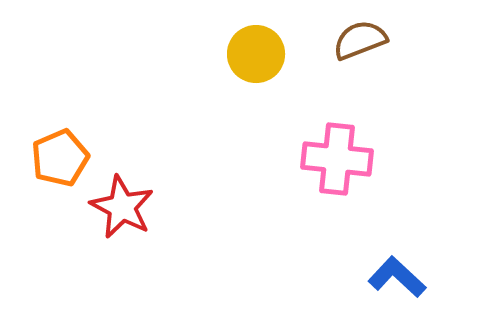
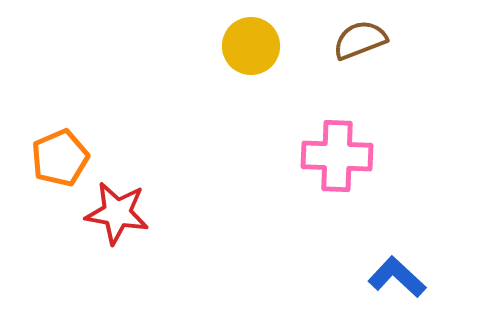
yellow circle: moved 5 px left, 8 px up
pink cross: moved 3 px up; rotated 4 degrees counterclockwise
red star: moved 5 px left, 6 px down; rotated 18 degrees counterclockwise
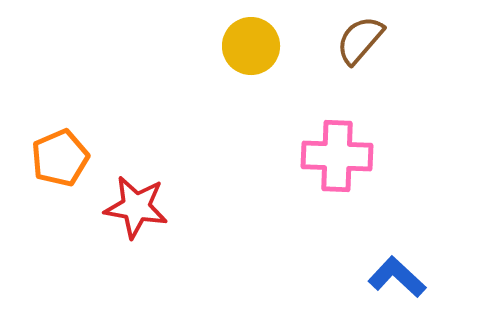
brown semicircle: rotated 28 degrees counterclockwise
red star: moved 19 px right, 6 px up
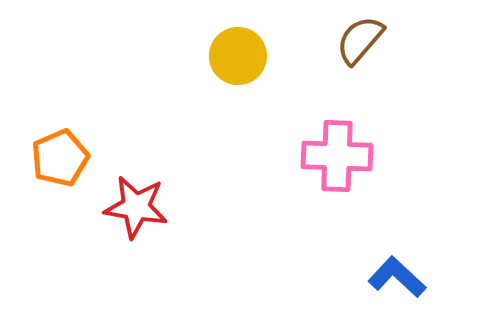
yellow circle: moved 13 px left, 10 px down
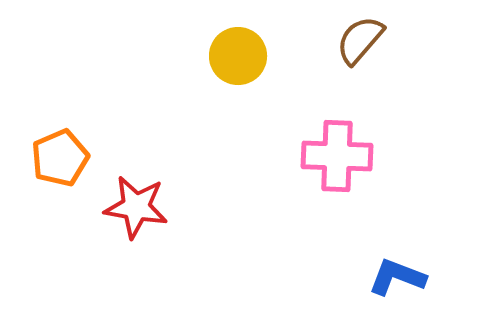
blue L-shape: rotated 22 degrees counterclockwise
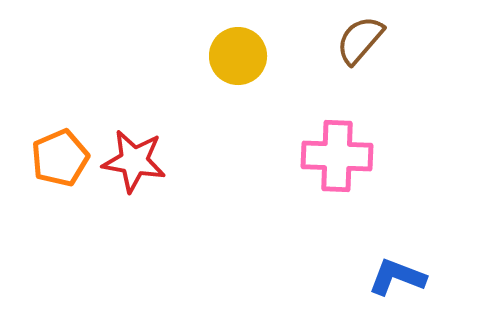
red star: moved 2 px left, 46 px up
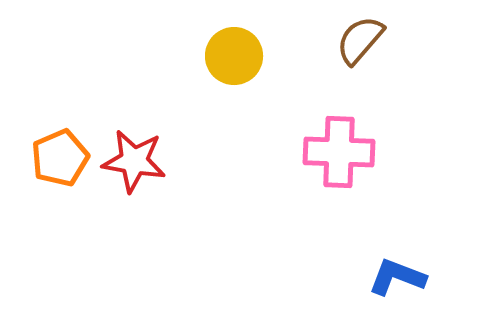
yellow circle: moved 4 px left
pink cross: moved 2 px right, 4 px up
